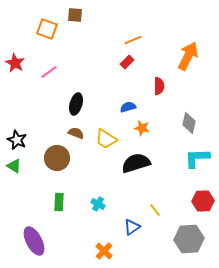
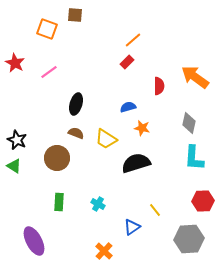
orange line: rotated 18 degrees counterclockwise
orange arrow: moved 7 px right, 21 px down; rotated 80 degrees counterclockwise
cyan L-shape: moved 3 px left; rotated 84 degrees counterclockwise
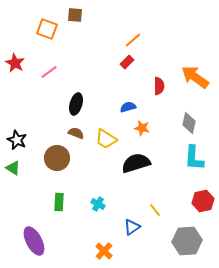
green triangle: moved 1 px left, 2 px down
red hexagon: rotated 10 degrees counterclockwise
gray hexagon: moved 2 px left, 2 px down
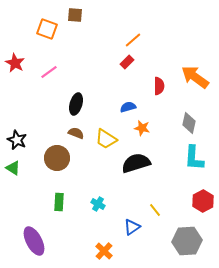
red hexagon: rotated 15 degrees counterclockwise
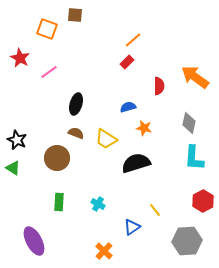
red star: moved 5 px right, 5 px up
orange star: moved 2 px right
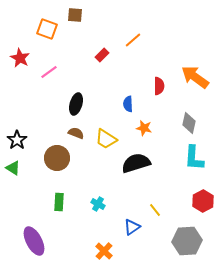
red rectangle: moved 25 px left, 7 px up
blue semicircle: moved 3 px up; rotated 77 degrees counterclockwise
black star: rotated 12 degrees clockwise
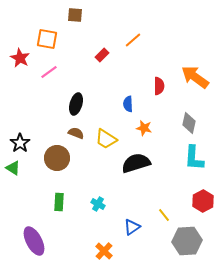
orange square: moved 10 px down; rotated 10 degrees counterclockwise
black star: moved 3 px right, 3 px down
yellow line: moved 9 px right, 5 px down
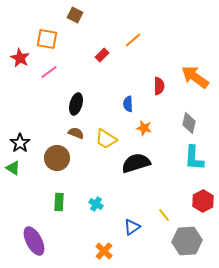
brown square: rotated 21 degrees clockwise
cyan cross: moved 2 px left
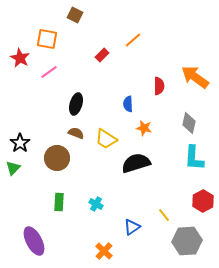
green triangle: rotated 42 degrees clockwise
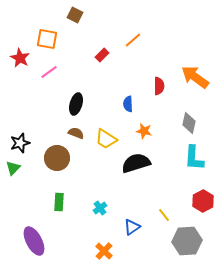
orange star: moved 3 px down
black star: rotated 18 degrees clockwise
cyan cross: moved 4 px right, 4 px down; rotated 24 degrees clockwise
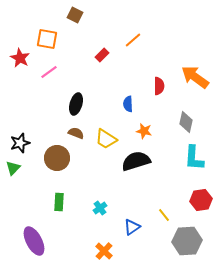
gray diamond: moved 3 px left, 1 px up
black semicircle: moved 2 px up
red hexagon: moved 2 px left, 1 px up; rotated 20 degrees clockwise
